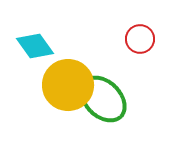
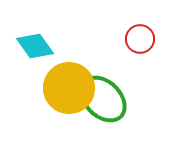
yellow circle: moved 1 px right, 3 px down
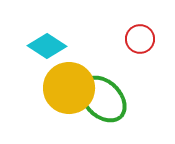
cyan diamond: moved 12 px right; rotated 21 degrees counterclockwise
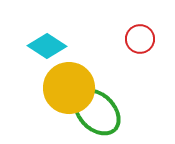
green ellipse: moved 6 px left, 13 px down
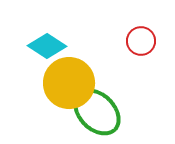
red circle: moved 1 px right, 2 px down
yellow circle: moved 5 px up
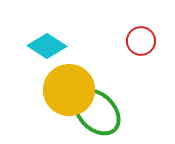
yellow circle: moved 7 px down
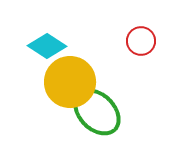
yellow circle: moved 1 px right, 8 px up
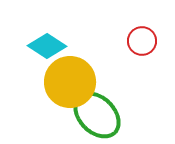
red circle: moved 1 px right
green ellipse: moved 3 px down
